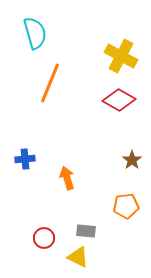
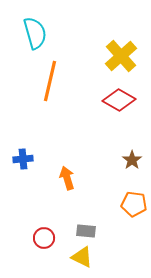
yellow cross: rotated 20 degrees clockwise
orange line: moved 2 px up; rotated 9 degrees counterclockwise
blue cross: moved 2 px left
orange pentagon: moved 8 px right, 2 px up; rotated 15 degrees clockwise
yellow triangle: moved 4 px right
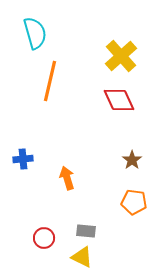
red diamond: rotated 36 degrees clockwise
orange pentagon: moved 2 px up
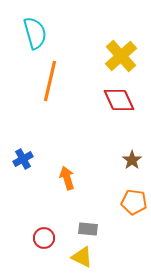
blue cross: rotated 24 degrees counterclockwise
gray rectangle: moved 2 px right, 2 px up
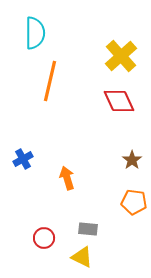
cyan semicircle: rotated 16 degrees clockwise
red diamond: moved 1 px down
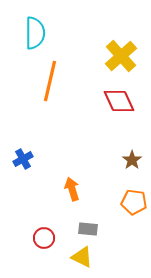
orange arrow: moved 5 px right, 11 px down
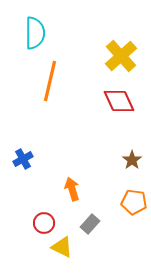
gray rectangle: moved 2 px right, 5 px up; rotated 54 degrees counterclockwise
red circle: moved 15 px up
yellow triangle: moved 20 px left, 10 px up
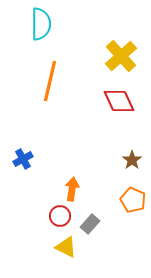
cyan semicircle: moved 6 px right, 9 px up
orange arrow: rotated 25 degrees clockwise
orange pentagon: moved 1 px left, 2 px up; rotated 15 degrees clockwise
red circle: moved 16 px right, 7 px up
yellow triangle: moved 4 px right
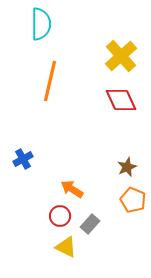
red diamond: moved 2 px right, 1 px up
brown star: moved 5 px left, 7 px down; rotated 12 degrees clockwise
orange arrow: rotated 65 degrees counterclockwise
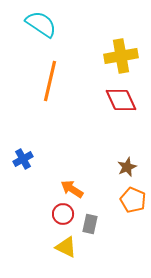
cyan semicircle: rotated 56 degrees counterclockwise
yellow cross: rotated 32 degrees clockwise
red circle: moved 3 px right, 2 px up
gray rectangle: rotated 30 degrees counterclockwise
